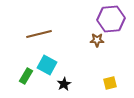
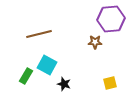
brown star: moved 2 px left, 2 px down
black star: rotated 24 degrees counterclockwise
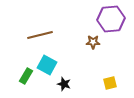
brown line: moved 1 px right, 1 px down
brown star: moved 2 px left
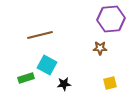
brown star: moved 7 px right, 6 px down
green rectangle: moved 2 px down; rotated 42 degrees clockwise
black star: rotated 24 degrees counterclockwise
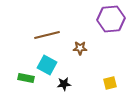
brown line: moved 7 px right
brown star: moved 20 px left
green rectangle: rotated 28 degrees clockwise
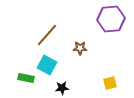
brown line: rotated 35 degrees counterclockwise
black star: moved 2 px left, 4 px down
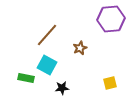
brown star: rotated 24 degrees counterclockwise
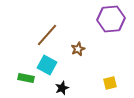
brown star: moved 2 px left, 1 px down
black star: rotated 16 degrees counterclockwise
